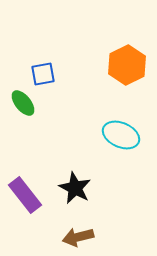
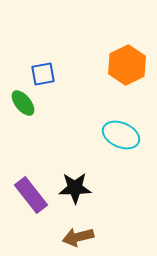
black star: rotated 28 degrees counterclockwise
purple rectangle: moved 6 px right
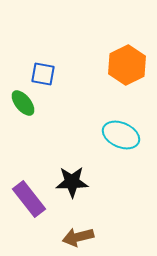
blue square: rotated 20 degrees clockwise
black star: moved 3 px left, 6 px up
purple rectangle: moved 2 px left, 4 px down
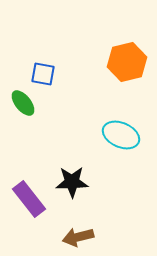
orange hexagon: moved 3 px up; rotated 12 degrees clockwise
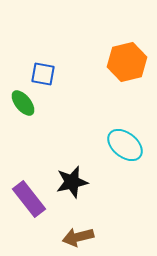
cyan ellipse: moved 4 px right, 10 px down; rotated 15 degrees clockwise
black star: rotated 12 degrees counterclockwise
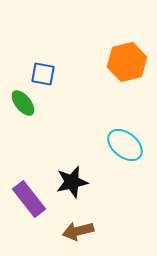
brown arrow: moved 6 px up
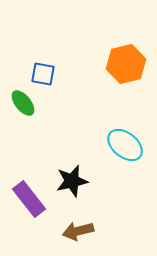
orange hexagon: moved 1 px left, 2 px down
black star: moved 1 px up
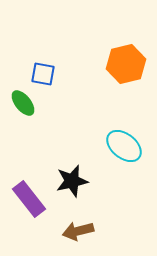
cyan ellipse: moved 1 px left, 1 px down
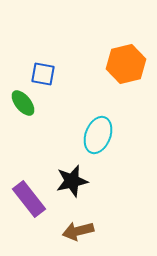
cyan ellipse: moved 26 px left, 11 px up; rotated 72 degrees clockwise
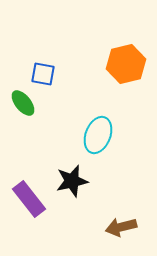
brown arrow: moved 43 px right, 4 px up
